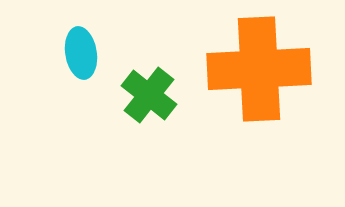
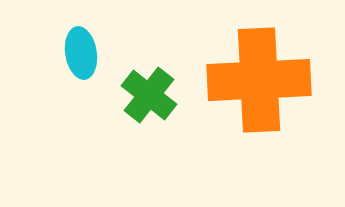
orange cross: moved 11 px down
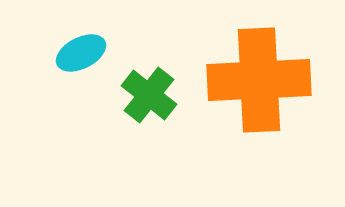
cyan ellipse: rotated 72 degrees clockwise
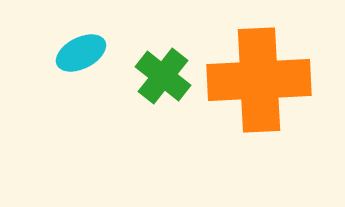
green cross: moved 14 px right, 19 px up
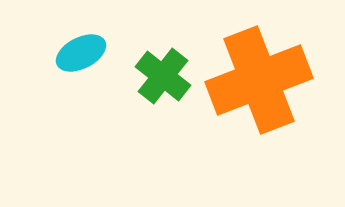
orange cross: rotated 18 degrees counterclockwise
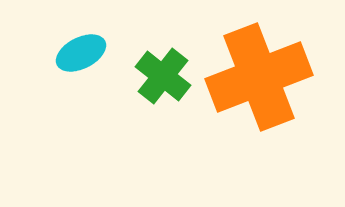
orange cross: moved 3 px up
